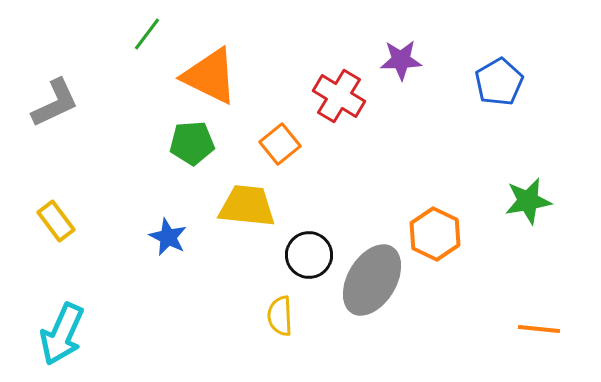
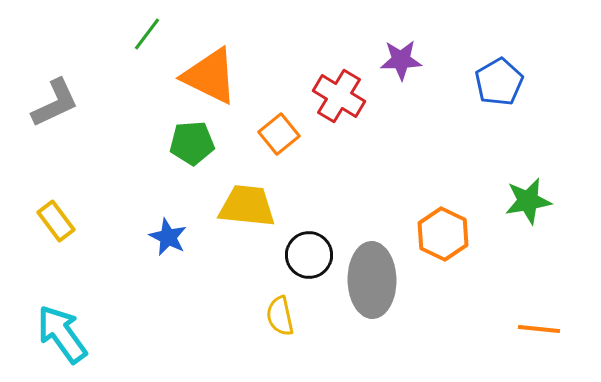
orange square: moved 1 px left, 10 px up
orange hexagon: moved 8 px right
gray ellipse: rotated 32 degrees counterclockwise
yellow semicircle: rotated 9 degrees counterclockwise
cyan arrow: rotated 120 degrees clockwise
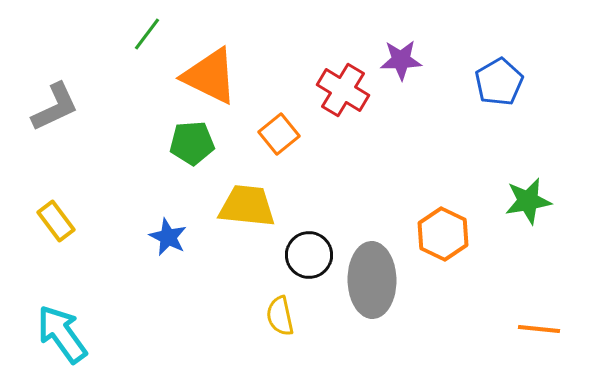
red cross: moved 4 px right, 6 px up
gray L-shape: moved 4 px down
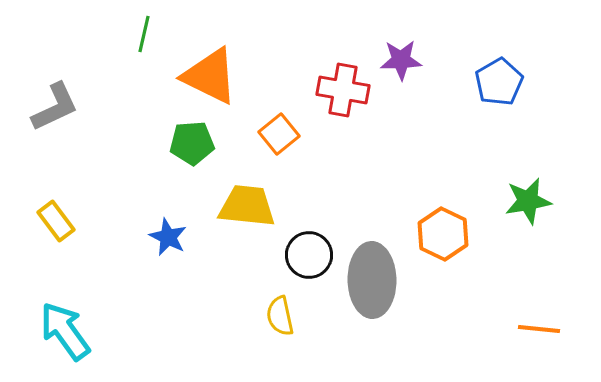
green line: moved 3 px left; rotated 24 degrees counterclockwise
red cross: rotated 21 degrees counterclockwise
cyan arrow: moved 3 px right, 3 px up
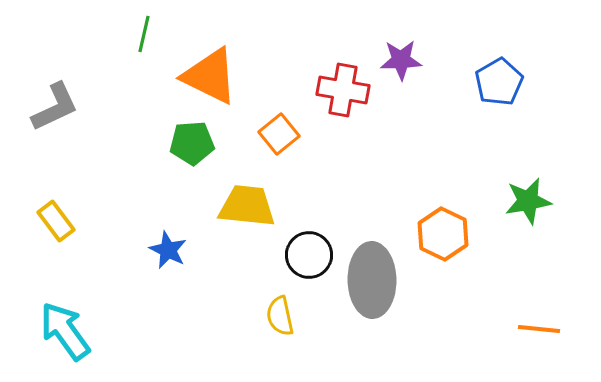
blue star: moved 13 px down
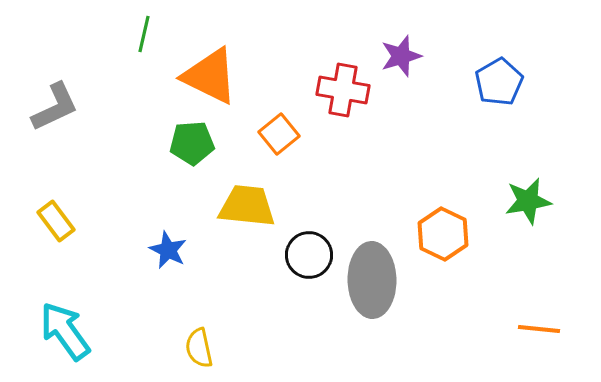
purple star: moved 4 px up; rotated 15 degrees counterclockwise
yellow semicircle: moved 81 px left, 32 px down
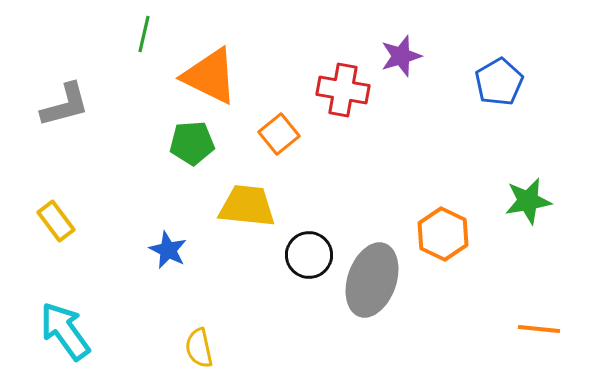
gray L-shape: moved 10 px right, 2 px up; rotated 10 degrees clockwise
gray ellipse: rotated 20 degrees clockwise
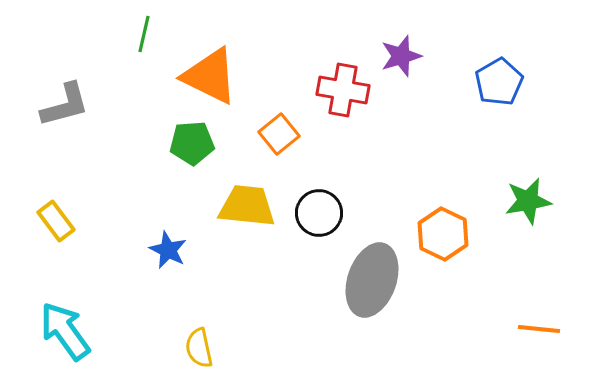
black circle: moved 10 px right, 42 px up
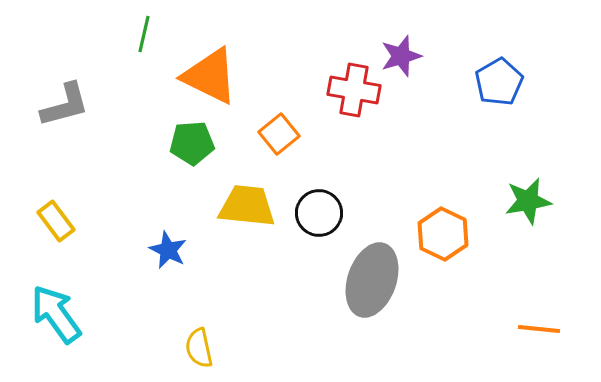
red cross: moved 11 px right
cyan arrow: moved 9 px left, 17 px up
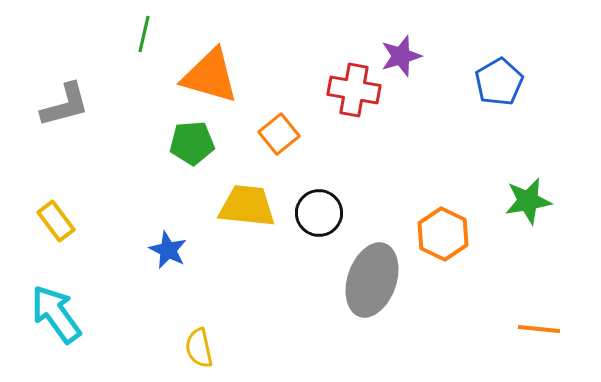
orange triangle: rotated 10 degrees counterclockwise
